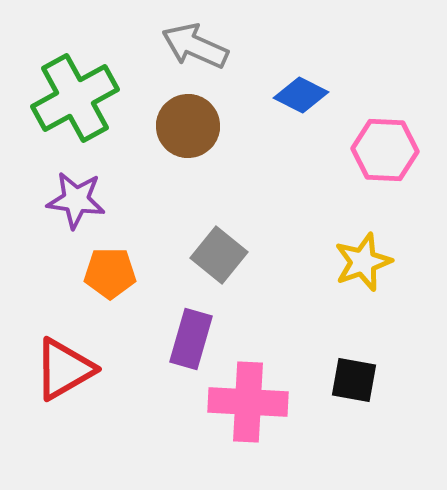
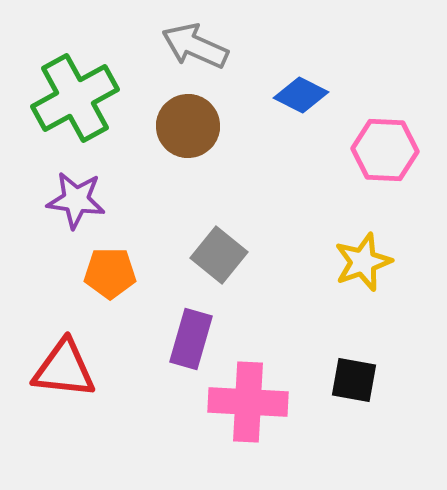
red triangle: rotated 36 degrees clockwise
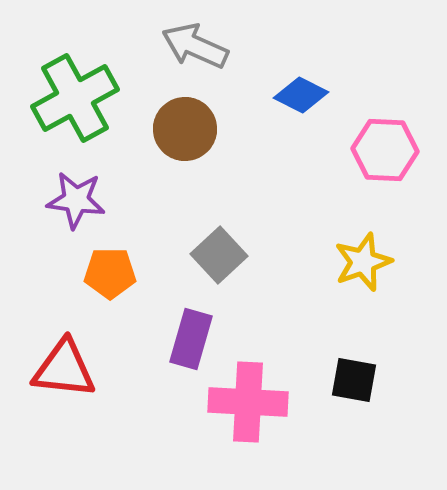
brown circle: moved 3 px left, 3 px down
gray square: rotated 8 degrees clockwise
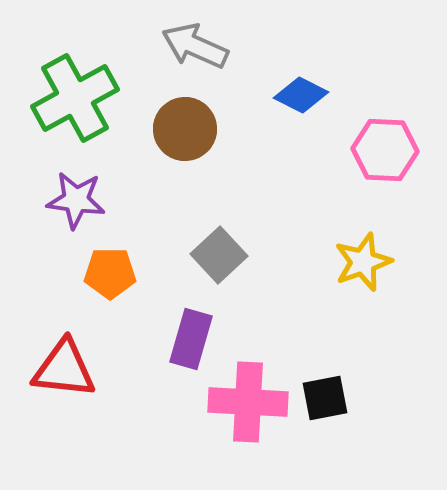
black square: moved 29 px left, 18 px down; rotated 21 degrees counterclockwise
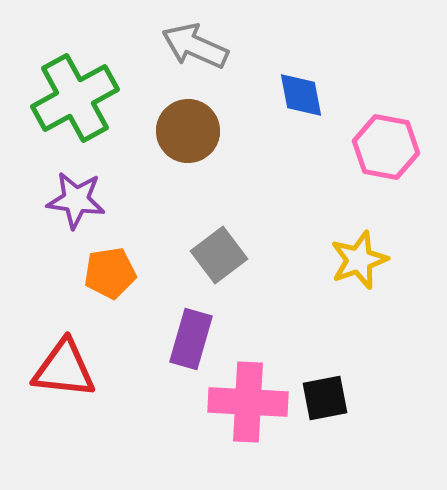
blue diamond: rotated 52 degrees clockwise
brown circle: moved 3 px right, 2 px down
pink hexagon: moved 1 px right, 3 px up; rotated 8 degrees clockwise
gray square: rotated 6 degrees clockwise
yellow star: moved 4 px left, 2 px up
orange pentagon: rotated 9 degrees counterclockwise
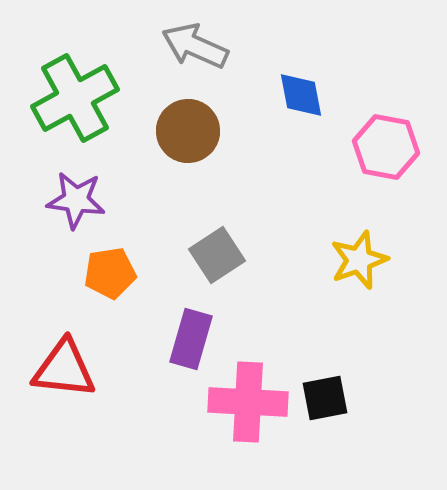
gray square: moved 2 px left; rotated 4 degrees clockwise
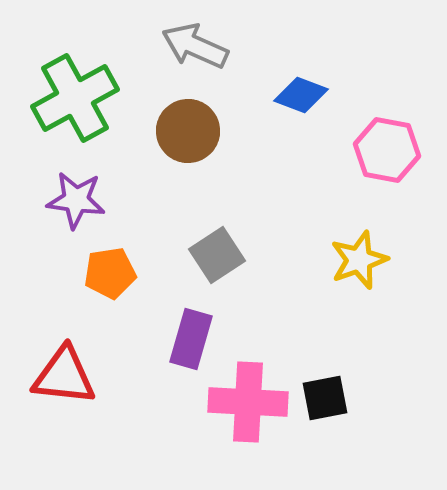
blue diamond: rotated 58 degrees counterclockwise
pink hexagon: moved 1 px right, 3 px down
red triangle: moved 7 px down
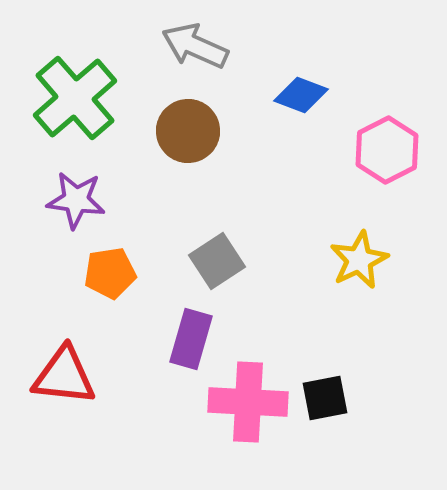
green cross: rotated 12 degrees counterclockwise
pink hexagon: rotated 22 degrees clockwise
gray square: moved 6 px down
yellow star: rotated 6 degrees counterclockwise
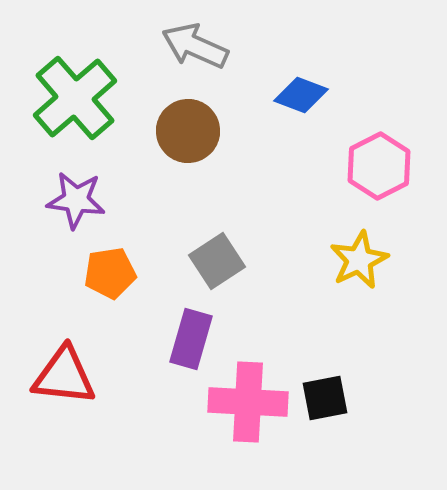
pink hexagon: moved 8 px left, 16 px down
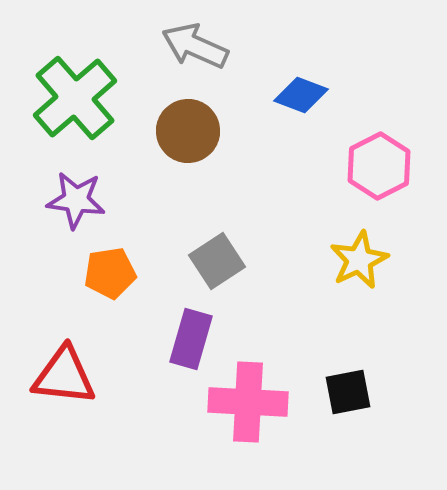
black square: moved 23 px right, 6 px up
